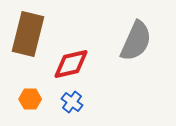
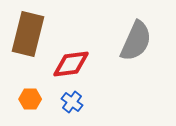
red diamond: rotated 6 degrees clockwise
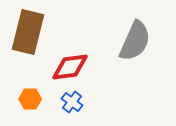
brown rectangle: moved 2 px up
gray semicircle: moved 1 px left
red diamond: moved 1 px left, 3 px down
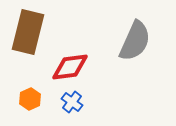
orange hexagon: rotated 25 degrees counterclockwise
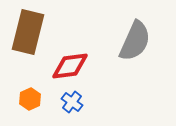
red diamond: moved 1 px up
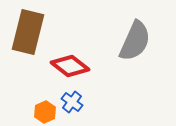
red diamond: rotated 45 degrees clockwise
orange hexagon: moved 15 px right, 13 px down
